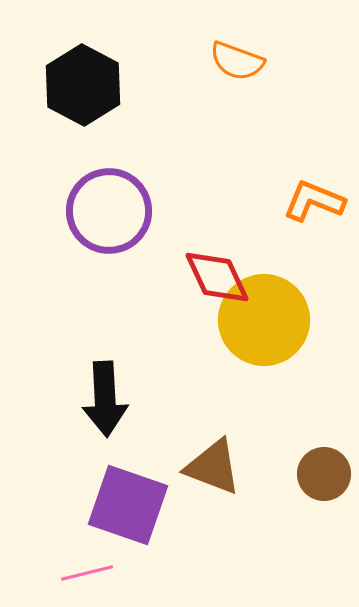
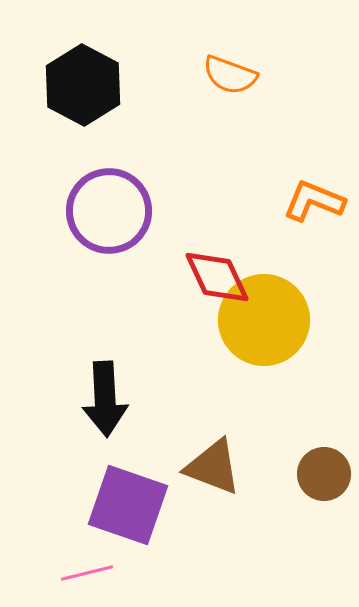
orange semicircle: moved 7 px left, 14 px down
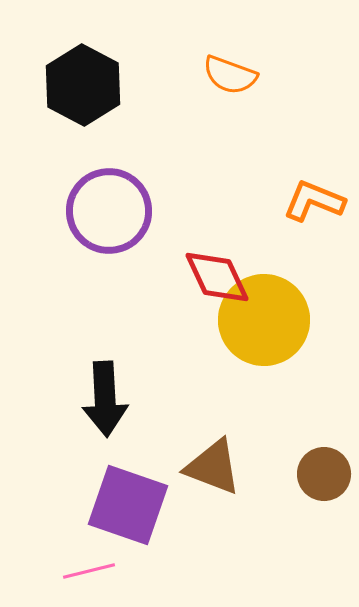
pink line: moved 2 px right, 2 px up
